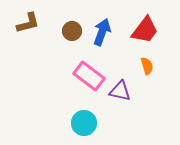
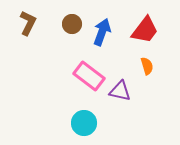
brown L-shape: rotated 50 degrees counterclockwise
brown circle: moved 7 px up
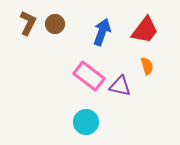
brown circle: moved 17 px left
purple triangle: moved 5 px up
cyan circle: moved 2 px right, 1 px up
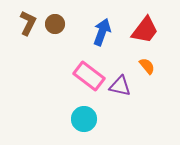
orange semicircle: rotated 24 degrees counterclockwise
cyan circle: moved 2 px left, 3 px up
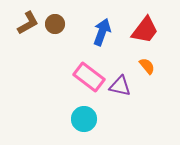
brown L-shape: rotated 35 degrees clockwise
pink rectangle: moved 1 px down
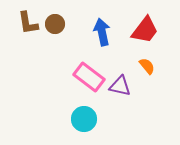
brown L-shape: rotated 110 degrees clockwise
blue arrow: rotated 32 degrees counterclockwise
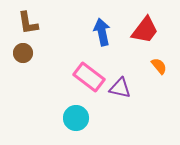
brown circle: moved 32 px left, 29 px down
orange semicircle: moved 12 px right
purple triangle: moved 2 px down
cyan circle: moved 8 px left, 1 px up
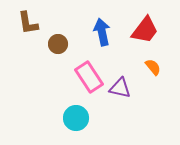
brown circle: moved 35 px right, 9 px up
orange semicircle: moved 6 px left, 1 px down
pink rectangle: rotated 20 degrees clockwise
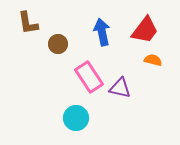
orange semicircle: moved 7 px up; rotated 36 degrees counterclockwise
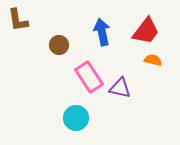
brown L-shape: moved 10 px left, 3 px up
red trapezoid: moved 1 px right, 1 px down
brown circle: moved 1 px right, 1 px down
